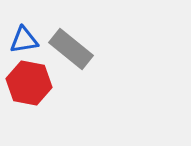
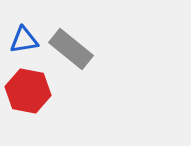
red hexagon: moved 1 px left, 8 px down
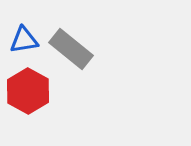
red hexagon: rotated 18 degrees clockwise
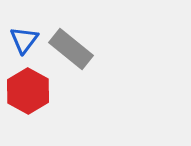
blue triangle: rotated 44 degrees counterclockwise
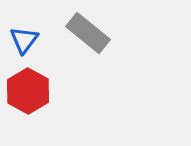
gray rectangle: moved 17 px right, 16 px up
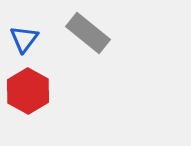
blue triangle: moved 1 px up
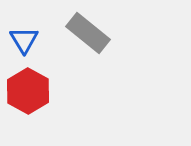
blue triangle: moved 1 px down; rotated 8 degrees counterclockwise
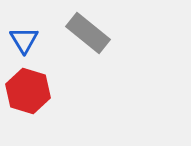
red hexagon: rotated 12 degrees counterclockwise
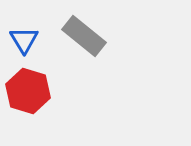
gray rectangle: moved 4 px left, 3 px down
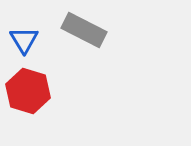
gray rectangle: moved 6 px up; rotated 12 degrees counterclockwise
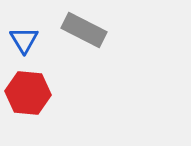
red hexagon: moved 2 px down; rotated 12 degrees counterclockwise
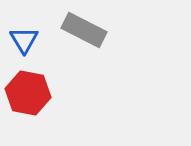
red hexagon: rotated 6 degrees clockwise
